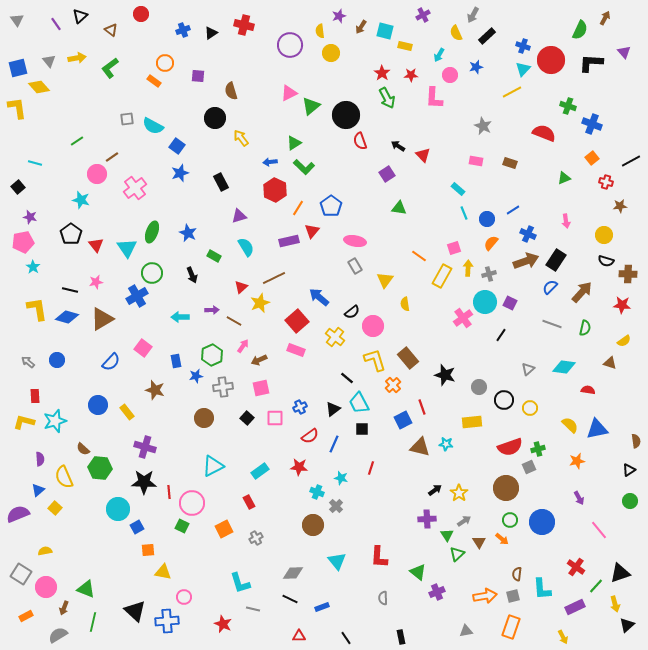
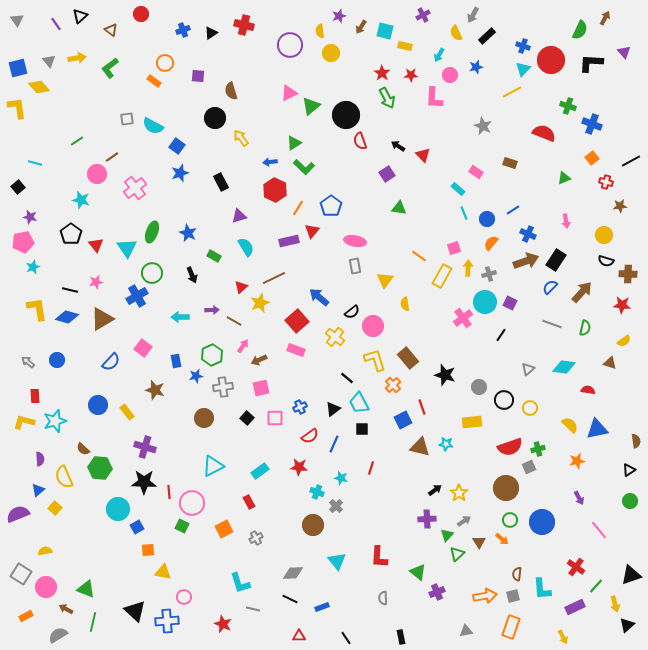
pink rectangle at (476, 161): moved 11 px down; rotated 24 degrees clockwise
gray rectangle at (355, 266): rotated 21 degrees clockwise
cyan star at (33, 267): rotated 16 degrees clockwise
green triangle at (447, 535): rotated 16 degrees clockwise
black triangle at (620, 573): moved 11 px right, 2 px down
brown arrow at (64, 608): moved 2 px right, 1 px down; rotated 96 degrees clockwise
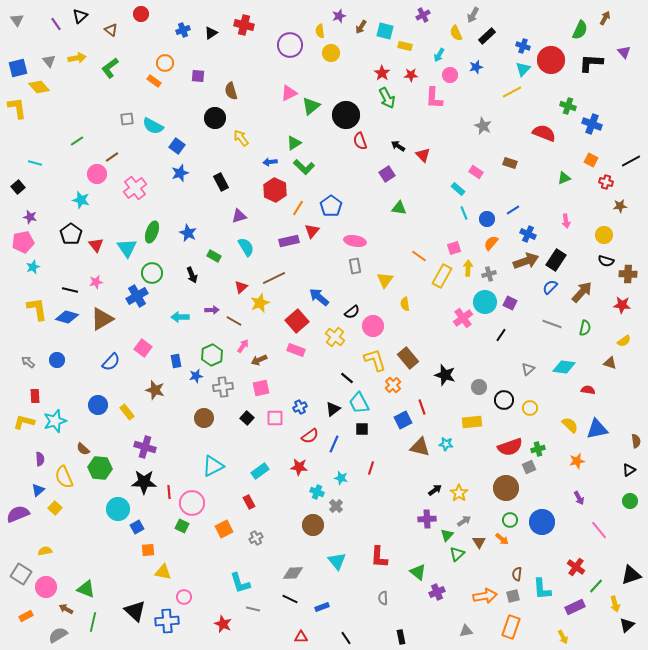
orange square at (592, 158): moved 1 px left, 2 px down; rotated 24 degrees counterclockwise
red triangle at (299, 636): moved 2 px right, 1 px down
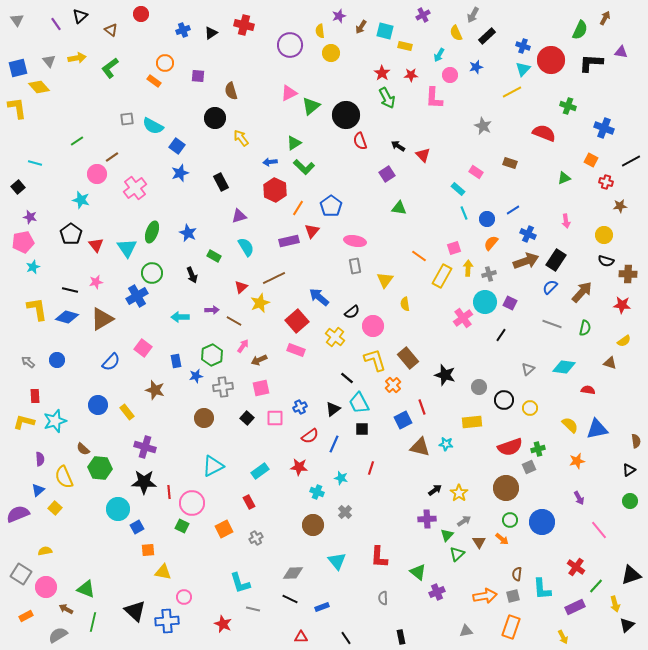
purple triangle at (624, 52): moved 3 px left; rotated 40 degrees counterclockwise
blue cross at (592, 124): moved 12 px right, 4 px down
gray cross at (336, 506): moved 9 px right, 6 px down
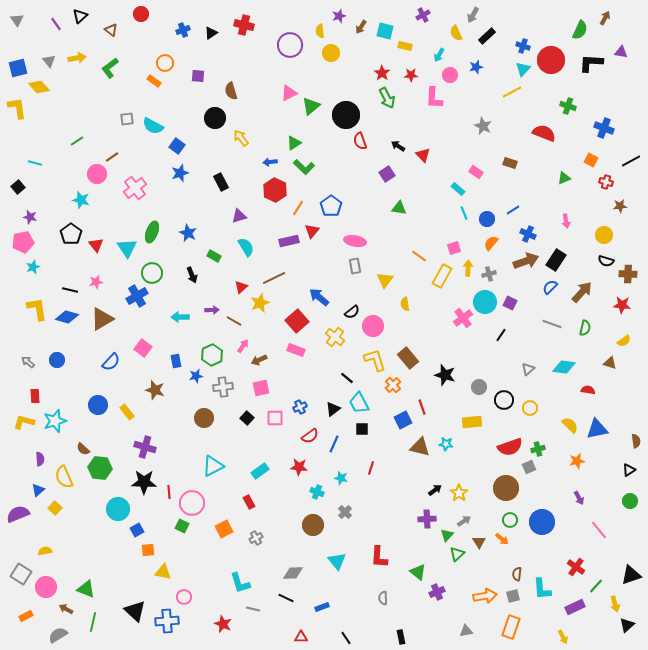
blue square at (137, 527): moved 3 px down
black line at (290, 599): moved 4 px left, 1 px up
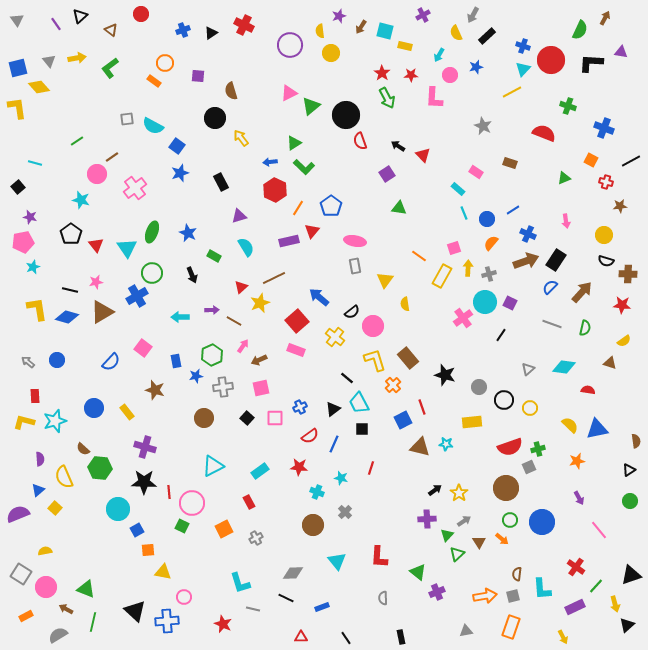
red cross at (244, 25): rotated 12 degrees clockwise
brown triangle at (102, 319): moved 7 px up
blue circle at (98, 405): moved 4 px left, 3 px down
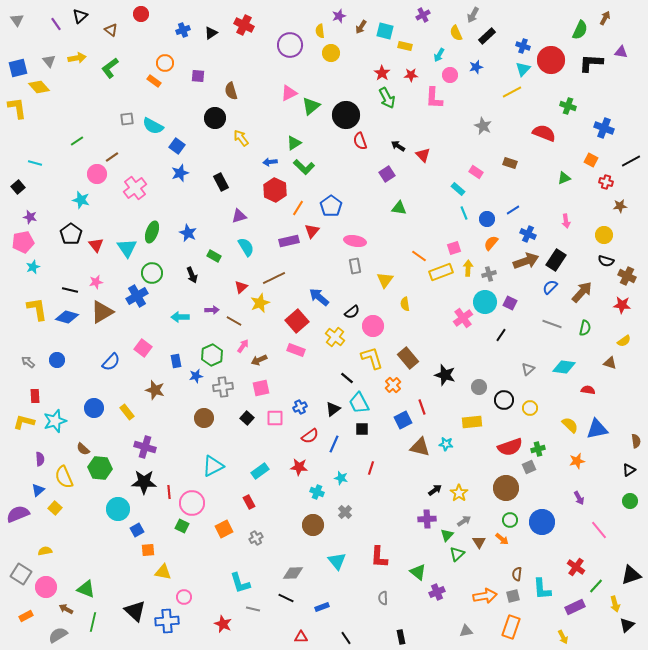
brown cross at (628, 274): moved 1 px left, 2 px down; rotated 24 degrees clockwise
yellow rectangle at (442, 276): moved 1 px left, 4 px up; rotated 40 degrees clockwise
yellow L-shape at (375, 360): moved 3 px left, 2 px up
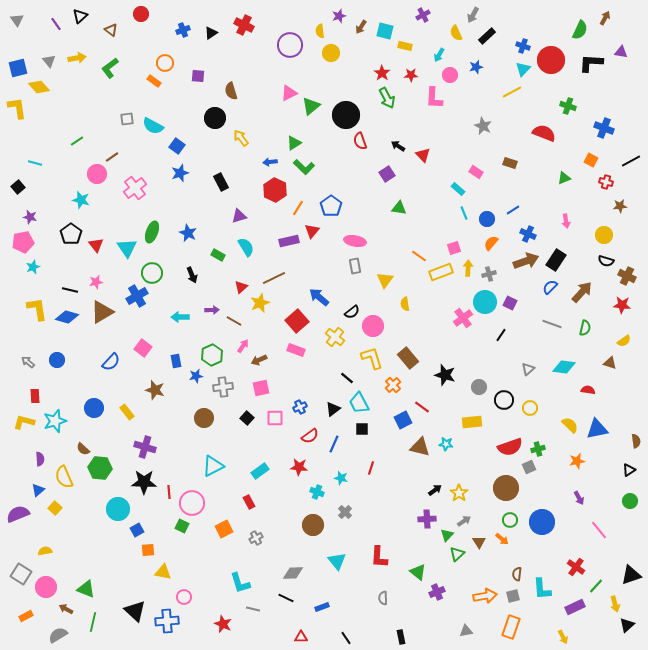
green rectangle at (214, 256): moved 4 px right, 1 px up
red line at (422, 407): rotated 35 degrees counterclockwise
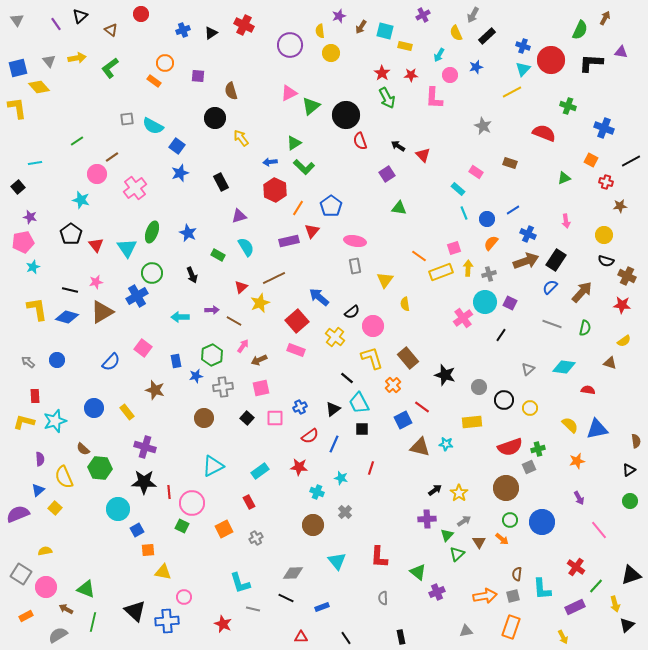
cyan line at (35, 163): rotated 24 degrees counterclockwise
